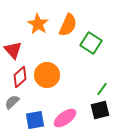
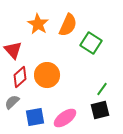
blue square: moved 3 px up
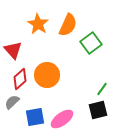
green square: rotated 20 degrees clockwise
red diamond: moved 2 px down
black square: moved 2 px left
pink ellipse: moved 3 px left, 1 px down
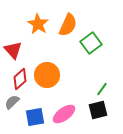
pink ellipse: moved 2 px right, 5 px up
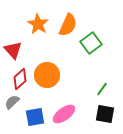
black square: moved 7 px right, 4 px down; rotated 24 degrees clockwise
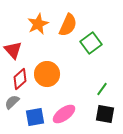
orange star: rotated 15 degrees clockwise
orange circle: moved 1 px up
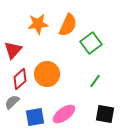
orange star: rotated 20 degrees clockwise
red triangle: rotated 24 degrees clockwise
green line: moved 7 px left, 8 px up
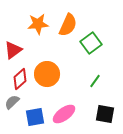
red triangle: rotated 12 degrees clockwise
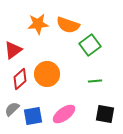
orange semicircle: rotated 85 degrees clockwise
green square: moved 1 px left, 2 px down
green line: rotated 48 degrees clockwise
gray semicircle: moved 7 px down
blue square: moved 2 px left, 1 px up
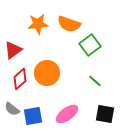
orange semicircle: moved 1 px right, 1 px up
orange circle: moved 1 px up
green line: rotated 48 degrees clockwise
gray semicircle: rotated 98 degrees counterclockwise
pink ellipse: moved 3 px right
